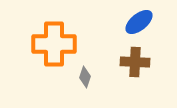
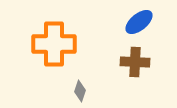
gray diamond: moved 5 px left, 14 px down
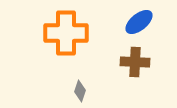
orange cross: moved 12 px right, 11 px up
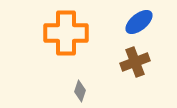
brown cross: rotated 24 degrees counterclockwise
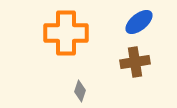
brown cross: rotated 12 degrees clockwise
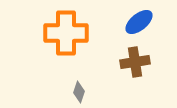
gray diamond: moved 1 px left, 1 px down
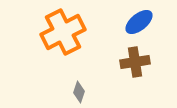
orange cross: moved 3 px left, 1 px up; rotated 27 degrees counterclockwise
